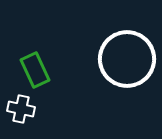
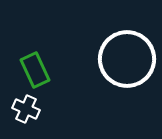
white cross: moved 5 px right; rotated 12 degrees clockwise
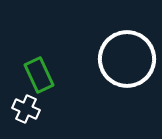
green rectangle: moved 4 px right, 5 px down
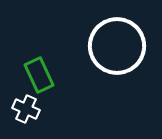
white circle: moved 10 px left, 13 px up
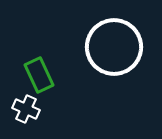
white circle: moved 3 px left, 1 px down
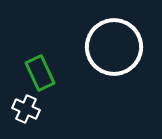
green rectangle: moved 1 px right, 2 px up
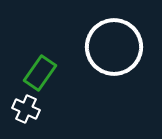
green rectangle: rotated 60 degrees clockwise
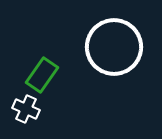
green rectangle: moved 2 px right, 2 px down
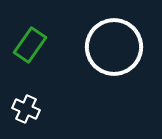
green rectangle: moved 12 px left, 30 px up
